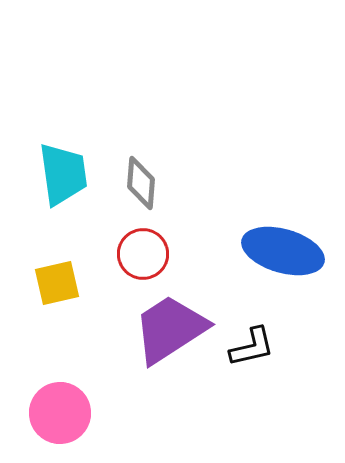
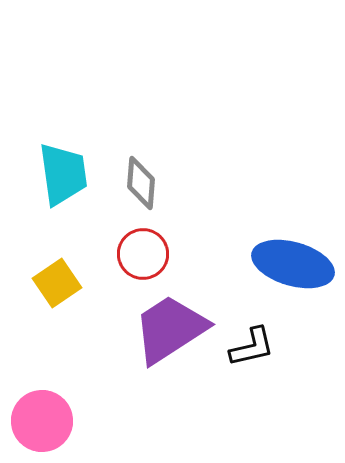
blue ellipse: moved 10 px right, 13 px down
yellow square: rotated 21 degrees counterclockwise
pink circle: moved 18 px left, 8 px down
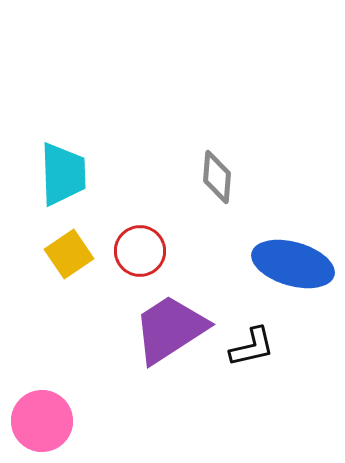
cyan trapezoid: rotated 6 degrees clockwise
gray diamond: moved 76 px right, 6 px up
red circle: moved 3 px left, 3 px up
yellow square: moved 12 px right, 29 px up
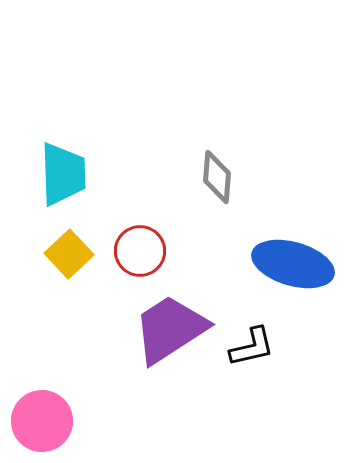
yellow square: rotated 9 degrees counterclockwise
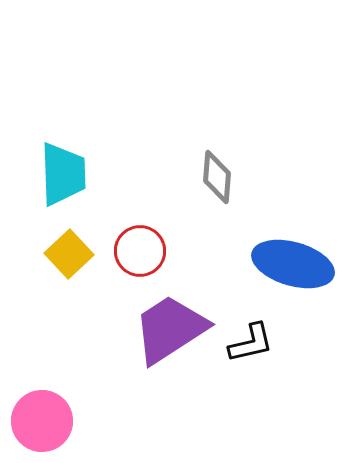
black L-shape: moved 1 px left, 4 px up
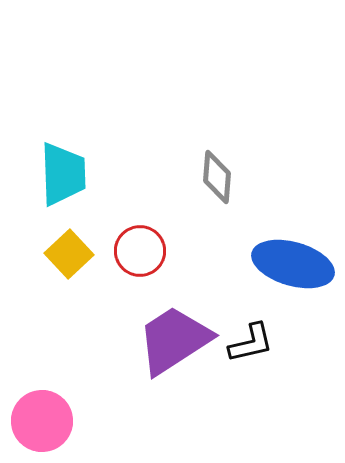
purple trapezoid: moved 4 px right, 11 px down
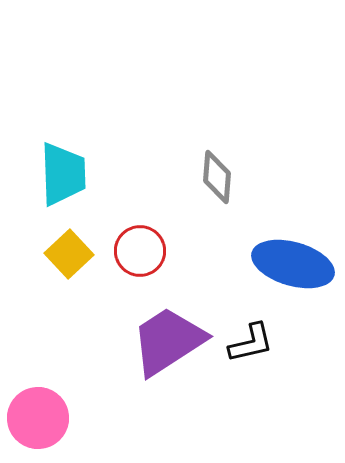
purple trapezoid: moved 6 px left, 1 px down
pink circle: moved 4 px left, 3 px up
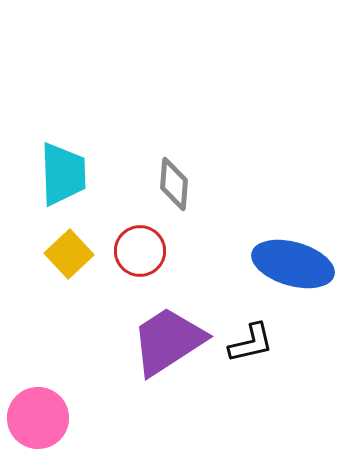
gray diamond: moved 43 px left, 7 px down
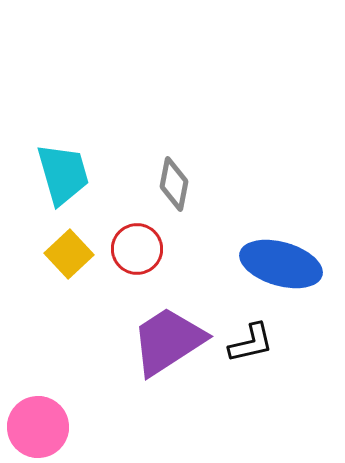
cyan trapezoid: rotated 14 degrees counterclockwise
gray diamond: rotated 6 degrees clockwise
red circle: moved 3 px left, 2 px up
blue ellipse: moved 12 px left
pink circle: moved 9 px down
